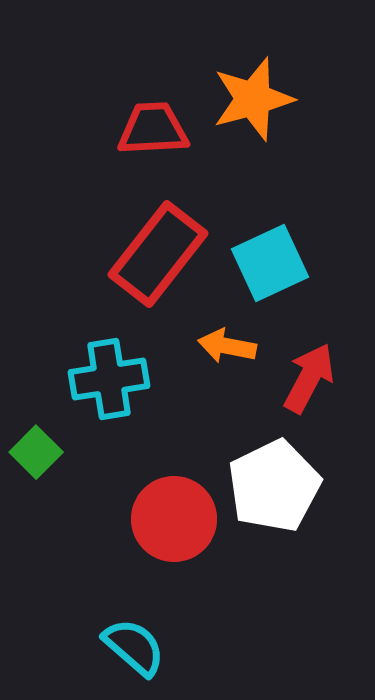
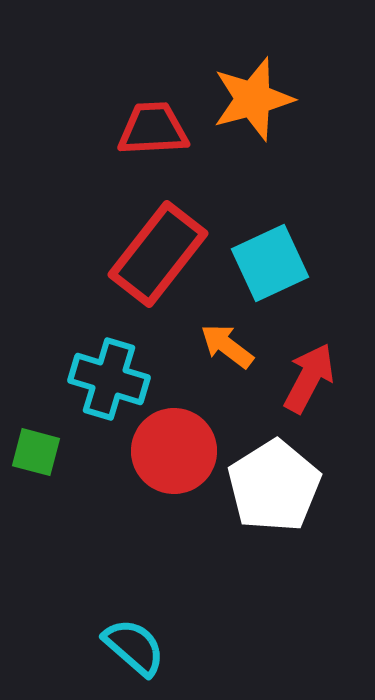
orange arrow: rotated 26 degrees clockwise
cyan cross: rotated 26 degrees clockwise
green square: rotated 30 degrees counterclockwise
white pentagon: rotated 6 degrees counterclockwise
red circle: moved 68 px up
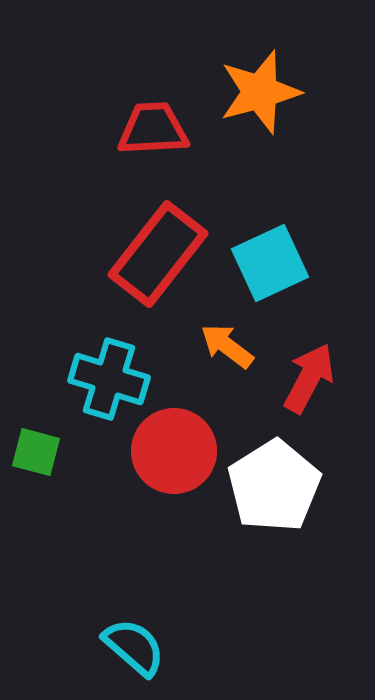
orange star: moved 7 px right, 7 px up
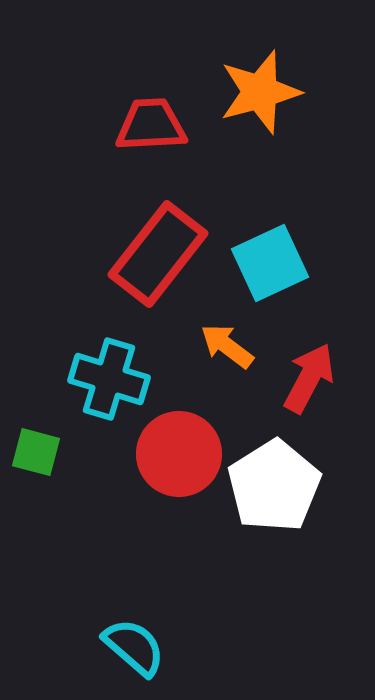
red trapezoid: moved 2 px left, 4 px up
red circle: moved 5 px right, 3 px down
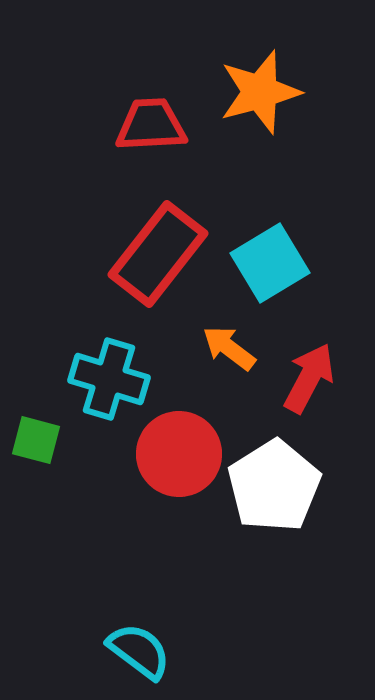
cyan square: rotated 6 degrees counterclockwise
orange arrow: moved 2 px right, 2 px down
green square: moved 12 px up
cyan semicircle: moved 5 px right, 4 px down; rotated 4 degrees counterclockwise
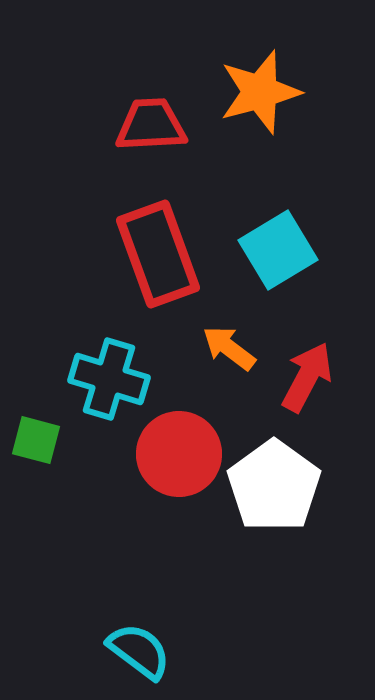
red rectangle: rotated 58 degrees counterclockwise
cyan square: moved 8 px right, 13 px up
red arrow: moved 2 px left, 1 px up
white pentagon: rotated 4 degrees counterclockwise
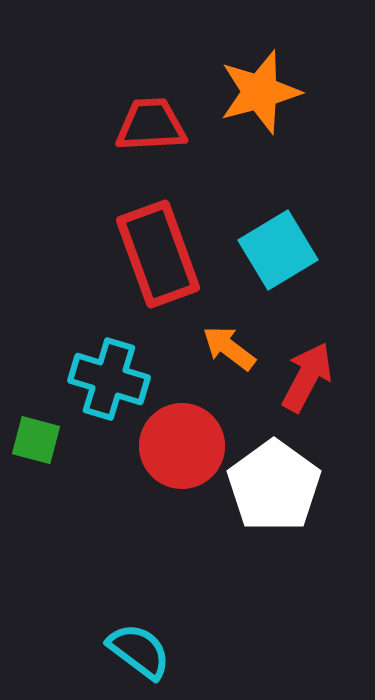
red circle: moved 3 px right, 8 px up
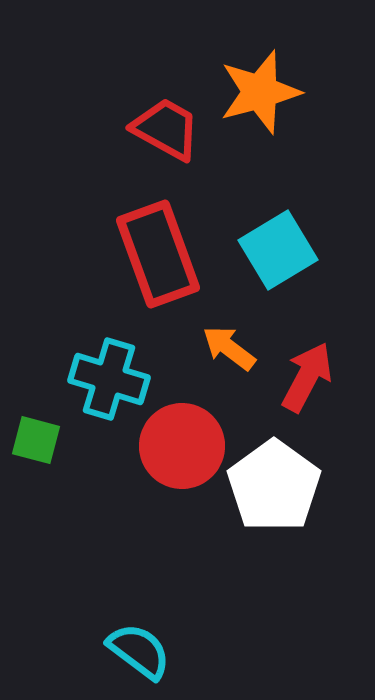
red trapezoid: moved 15 px right, 4 px down; rotated 32 degrees clockwise
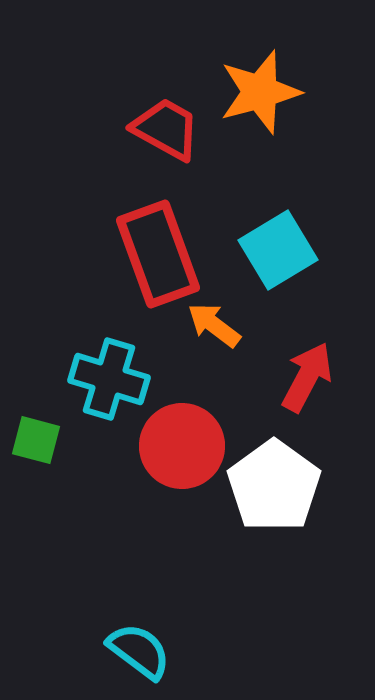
orange arrow: moved 15 px left, 23 px up
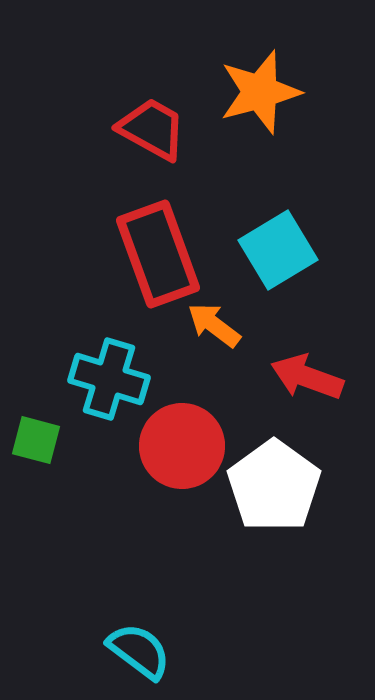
red trapezoid: moved 14 px left
red arrow: rotated 98 degrees counterclockwise
